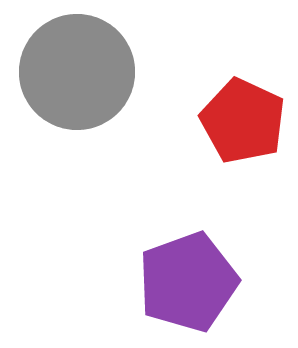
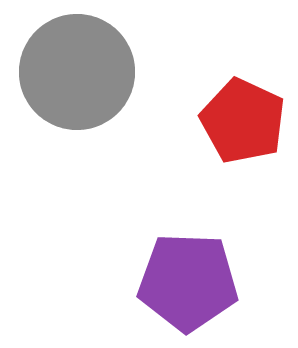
purple pentagon: rotated 22 degrees clockwise
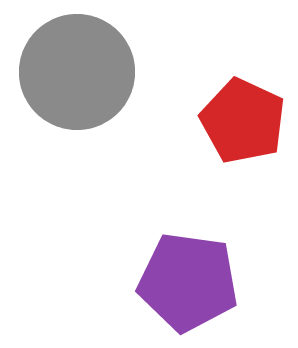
purple pentagon: rotated 6 degrees clockwise
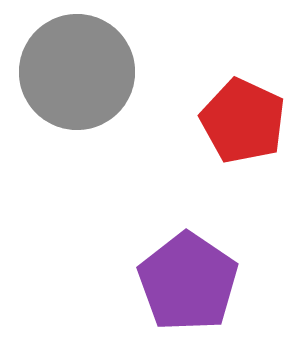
purple pentagon: rotated 26 degrees clockwise
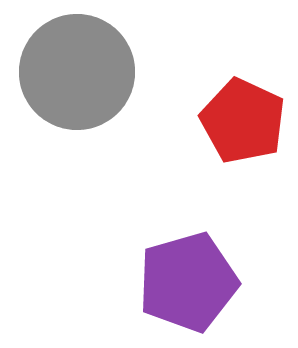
purple pentagon: rotated 22 degrees clockwise
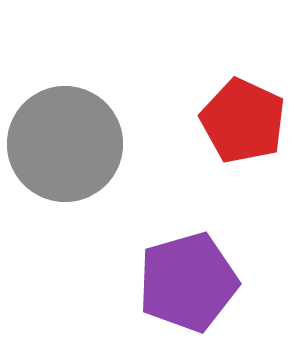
gray circle: moved 12 px left, 72 px down
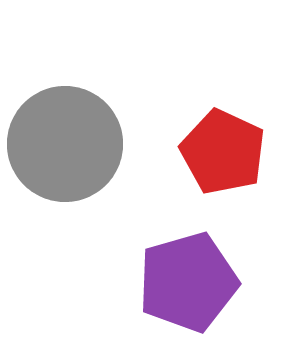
red pentagon: moved 20 px left, 31 px down
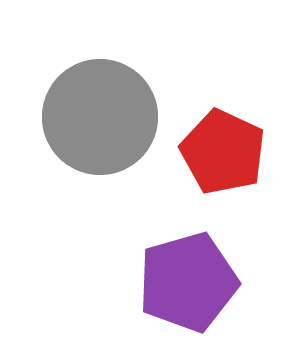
gray circle: moved 35 px right, 27 px up
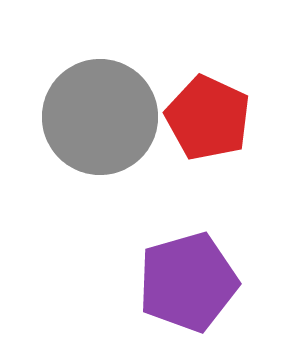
red pentagon: moved 15 px left, 34 px up
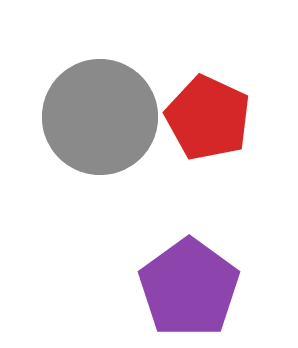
purple pentagon: moved 1 px right, 6 px down; rotated 20 degrees counterclockwise
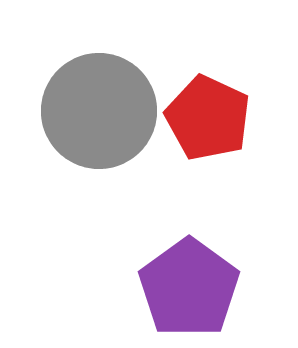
gray circle: moved 1 px left, 6 px up
